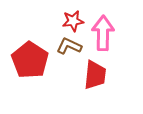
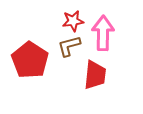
brown L-shape: rotated 40 degrees counterclockwise
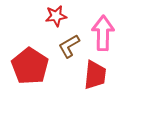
red star: moved 17 px left, 5 px up
brown L-shape: rotated 15 degrees counterclockwise
red pentagon: moved 6 px down
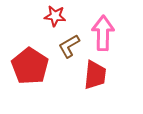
red star: moved 1 px left; rotated 15 degrees clockwise
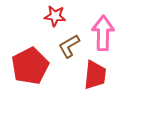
red pentagon: rotated 12 degrees clockwise
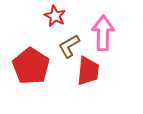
red star: rotated 20 degrees clockwise
red pentagon: moved 1 px right; rotated 12 degrees counterclockwise
red trapezoid: moved 7 px left, 4 px up
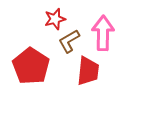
red star: moved 3 px down; rotated 30 degrees clockwise
brown L-shape: moved 5 px up
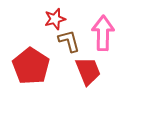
brown L-shape: rotated 105 degrees clockwise
red trapezoid: rotated 28 degrees counterclockwise
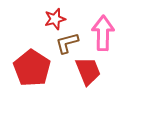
brown L-shape: moved 2 px left, 2 px down; rotated 90 degrees counterclockwise
red pentagon: moved 1 px right, 2 px down
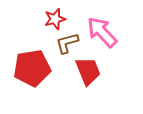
pink arrow: moved 1 px left, 1 px up; rotated 44 degrees counterclockwise
red pentagon: rotated 30 degrees clockwise
